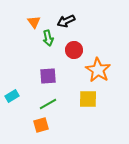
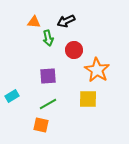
orange triangle: rotated 48 degrees counterclockwise
orange star: moved 1 px left
orange square: rotated 28 degrees clockwise
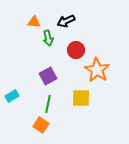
red circle: moved 2 px right
purple square: rotated 24 degrees counterclockwise
yellow square: moved 7 px left, 1 px up
green line: rotated 48 degrees counterclockwise
orange square: rotated 21 degrees clockwise
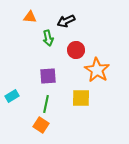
orange triangle: moved 4 px left, 5 px up
purple square: rotated 24 degrees clockwise
green line: moved 2 px left
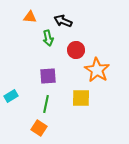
black arrow: moved 3 px left; rotated 48 degrees clockwise
cyan rectangle: moved 1 px left
orange square: moved 2 px left, 3 px down
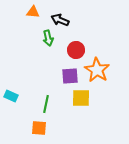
orange triangle: moved 3 px right, 5 px up
black arrow: moved 3 px left, 1 px up
purple square: moved 22 px right
cyan rectangle: rotated 56 degrees clockwise
orange square: rotated 28 degrees counterclockwise
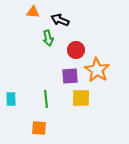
cyan rectangle: moved 3 px down; rotated 64 degrees clockwise
green line: moved 5 px up; rotated 18 degrees counterclockwise
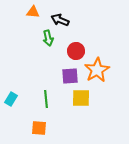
red circle: moved 1 px down
orange star: rotated 10 degrees clockwise
cyan rectangle: rotated 32 degrees clockwise
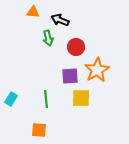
red circle: moved 4 px up
orange square: moved 2 px down
